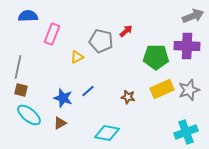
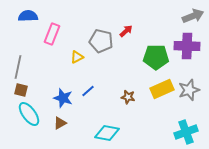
cyan ellipse: moved 1 px up; rotated 15 degrees clockwise
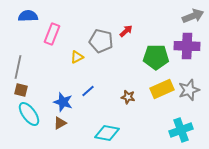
blue star: moved 4 px down
cyan cross: moved 5 px left, 2 px up
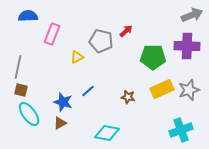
gray arrow: moved 1 px left, 1 px up
green pentagon: moved 3 px left
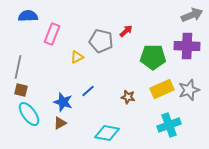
cyan cross: moved 12 px left, 5 px up
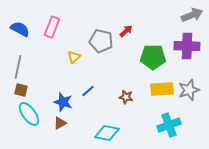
blue semicircle: moved 8 px left, 13 px down; rotated 30 degrees clockwise
pink rectangle: moved 7 px up
yellow triangle: moved 3 px left; rotated 16 degrees counterclockwise
yellow rectangle: rotated 20 degrees clockwise
brown star: moved 2 px left
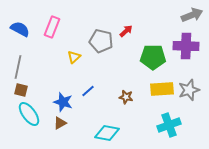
purple cross: moved 1 px left
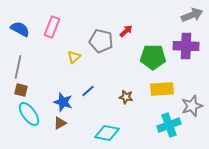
gray star: moved 3 px right, 16 px down
